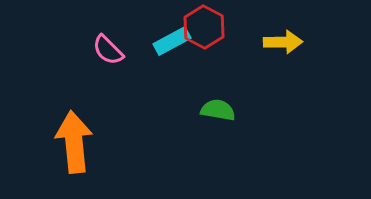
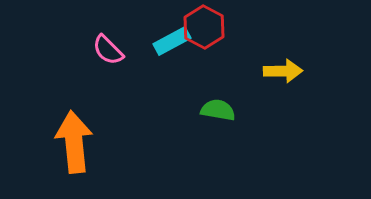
yellow arrow: moved 29 px down
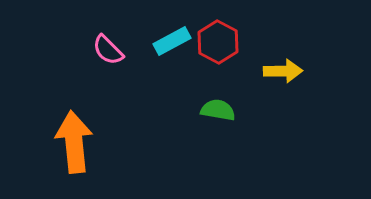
red hexagon: moved 14 px right, 15 px down
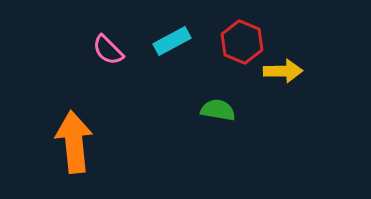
red hexagon: moved 24 px right; rotated 6 degrees counterclockwise
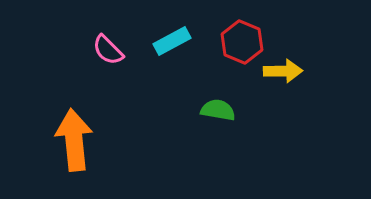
orange arrow: moved 2 px up
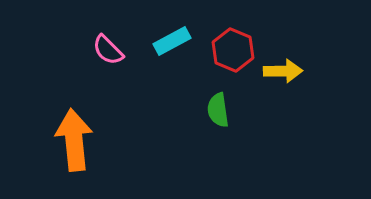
red hexagon: moved 9 px left, 8 px down
green semicircle: rotated 108 degrees counterclockwise
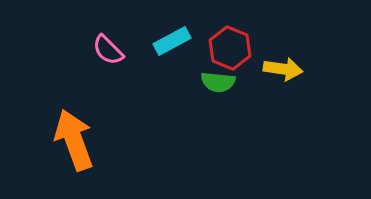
red hexagon: moved 3 px left, 2 px up
yellow arrow: moved 2 px up; rotated 9 degrees clockwise
green semicircle: moved 28 px up; rotated 76 degrees counterclockwise
orange arrow: rotated 14 degrees counterclockwise
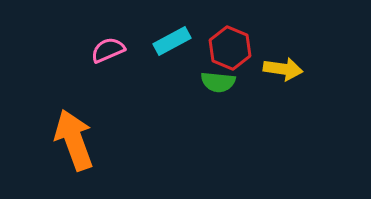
pink semicircle: rotated 112 degrees clockwise
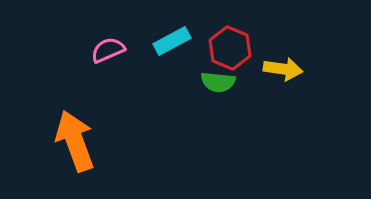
orange arrow: moved 1 px right, 1 px down
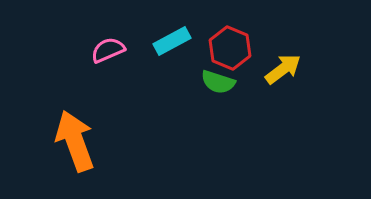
yellow arrow: rotated 45 degrees counterclockwise
green semicircle: rotated 12 degrees clockwise
